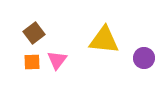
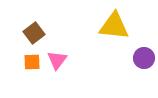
yellow triangle: moved 10 px right, 14 px up
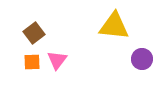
purple circle: moved 2 px left, 1 px down
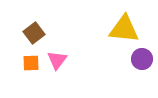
yellow triangle: moved 10 px right, 3 px down
orange square: moved 1 px left, 1 px down
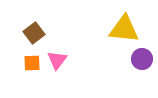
orange square: moved 1 px right
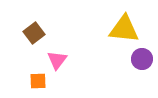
orange square: moved 6 px right, 18 px down
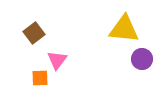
orange square: moved 2 px right, 3 px up
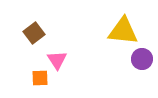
yellow triangle: moved 1 px left, 2 px down
pink triangle: rotated 10 degrees counterclockwise
